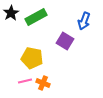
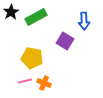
black star: moved 1 px up
blue arrow: rotated 24 degrees counterclockwise
orange cross: moved 1 px right
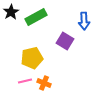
yellow pentagon: rotated 25 degrees counterclockwise
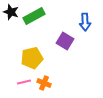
black star: rotated 21 degrees counterclockwise
green rectangle: moved 2 px left, 1 px up
blue arrow: moved 1 px right, 1 px down
pink line: moved 1 px left, 1 px down
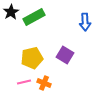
black star: rotated 21 degrees clockwise
green rectangle: moved 1 px down
purple square: moved 14 px down
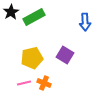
pink line: moved 1 px down
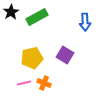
green rectangle: moved 3 px right
